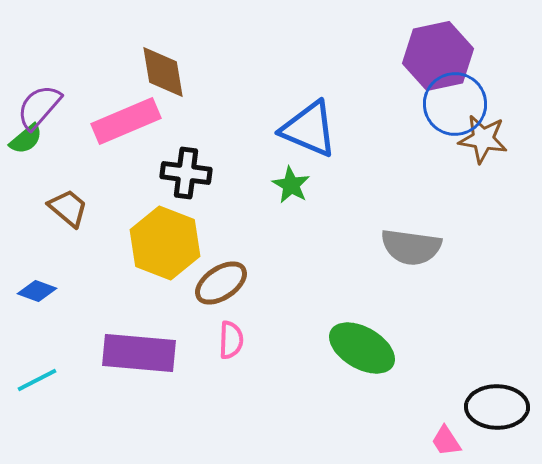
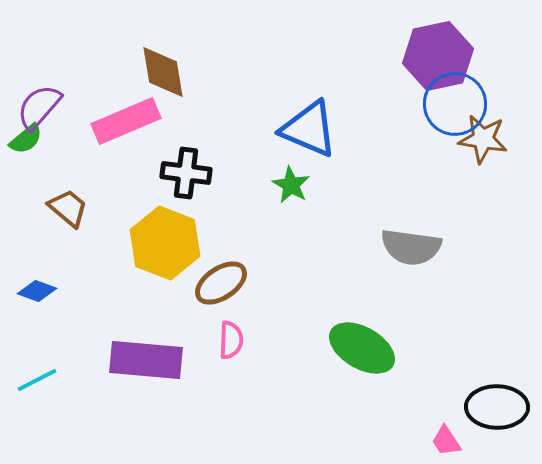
purple rectangle: moved 7 px right, 7 px down
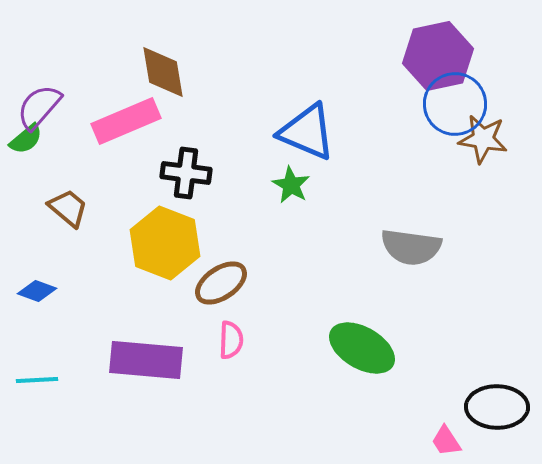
blue triangle: moved 2 px left, 3 px down
cyan line: rotated 24 degrees clockwise
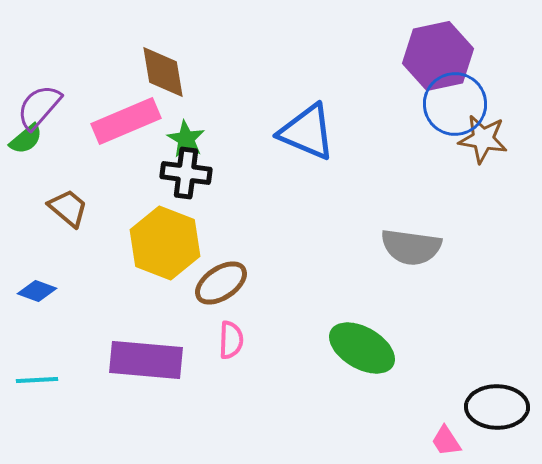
green star: moved 105 px left, 46 px up
